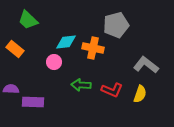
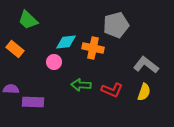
yellow semicircle: moved 4 px right, 2 px up
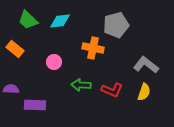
cyan diamond: moved 6 px left, 21 px up
purple rectangle: moved 2 px right, 3 px down
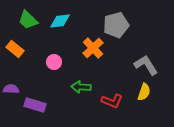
orange cross: rotated 35 degrees clockwise
gray L-shape: rotated 20 degrees clockwise
green arrow: moved 2 px down
red L-shape: moved 11 px down
purple rectangle: rotated 15 degrees clockwise
